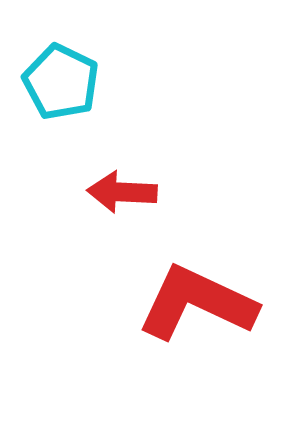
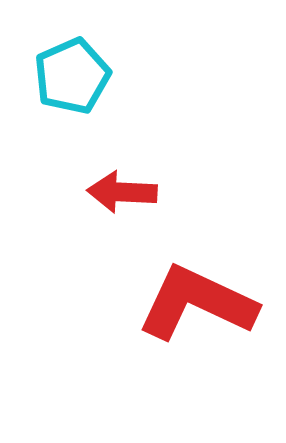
cyan pentagon: moved 11 px right, 6 px up; rotated 22 degrees clockwise
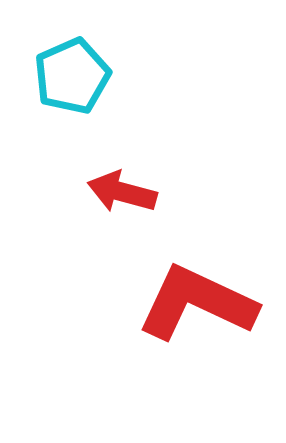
red arrow: rotated 12 degrees clockwise
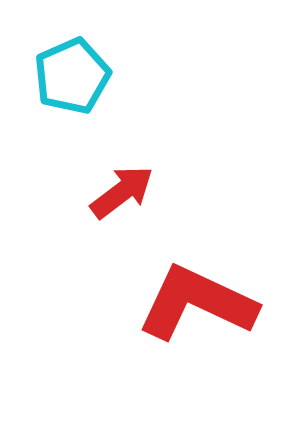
red arrow: rotated 128 degrees clockwise
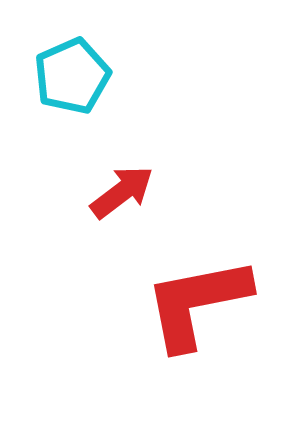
red L-shape: rotated 36 degrees counterclockwise
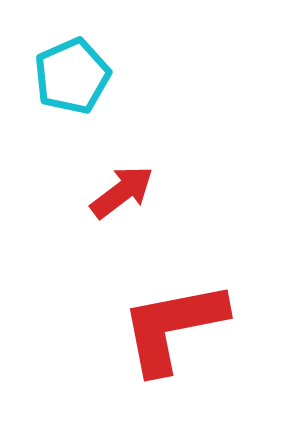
red L-shape: moved 24 px left, 24 px down
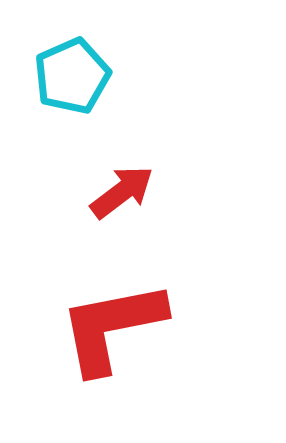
red L-shape: moved 61 px left
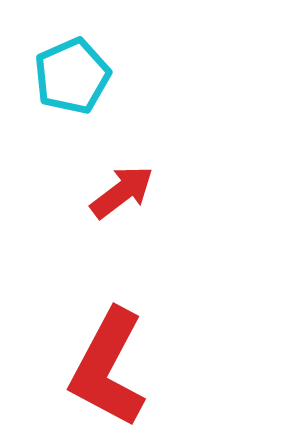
red L-shape: moved 4 px left, 41 px down; rotated 51 degrees counterclockwise
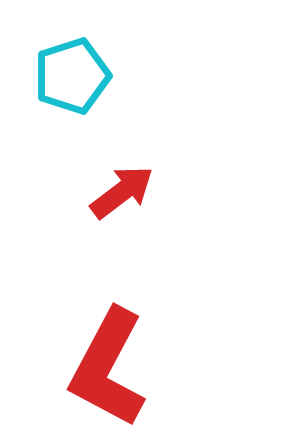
cyan pentagon: rotated 6 degrees clockwise
